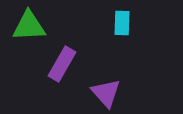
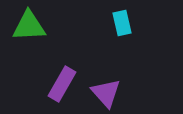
cyan rectangle: rotated 15 degrees counterclockwise
purple rectangle: moved 20 px down
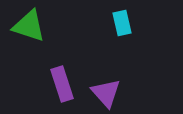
green triangle: rotated 21 degrees clockwise
purple rectangle: rotated 48 degrees counterclockwise
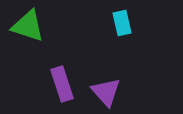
green triangle: moved 1 px left
purple triangle: moved 1 px up
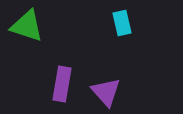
green triangle: moved 1 px left
purple rectangle: rotated 28 degrees clockwise
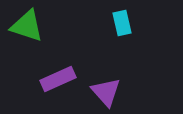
purple rectangle: moved 4 px left, 5 px up; rotated 56 degrees clockwise
